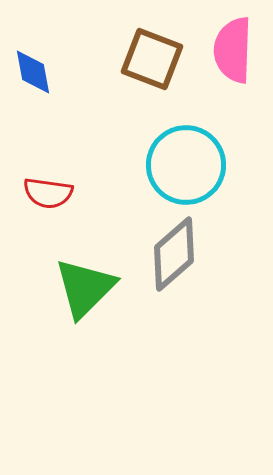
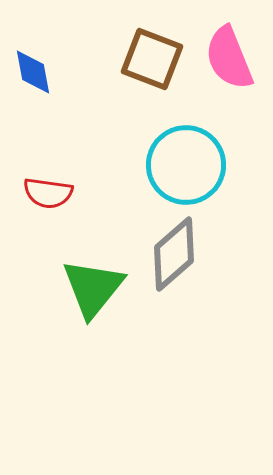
pink semicircle: moved 4 px left, 8 px down; rotated 24 degrees counterclockwise
green triangle: moved 8 px right; rotated 6 degrees counterclockwise
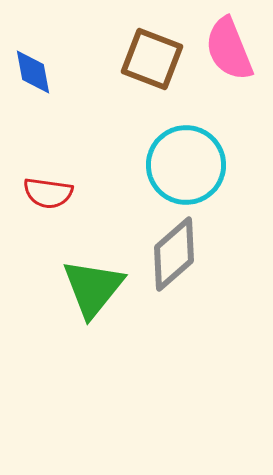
pink semicircle: moved 9 px up
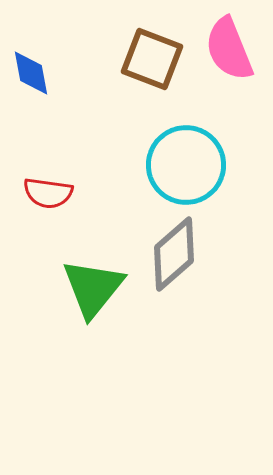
blue diamond: moved 2 px left, 1 px down
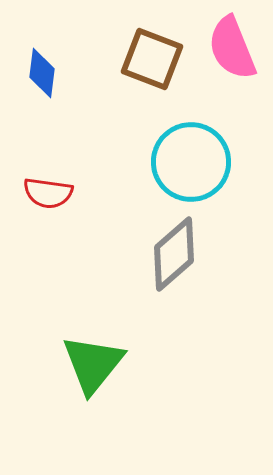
pink semicircle: moved 3 px right, 1 px up
blue diamond: moved 11 px right; rotated 18 degrees clockwise
cyan circle: moved 5 px right, 3 px up
green triangle: moved 76 px down
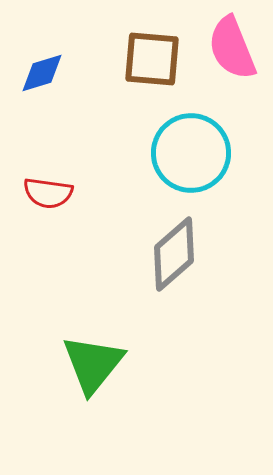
brown square: rotated 16 degrees counterclockwise
blue diamond: rotated 66 degrees clockwise
cyan circle: moved 9 px up
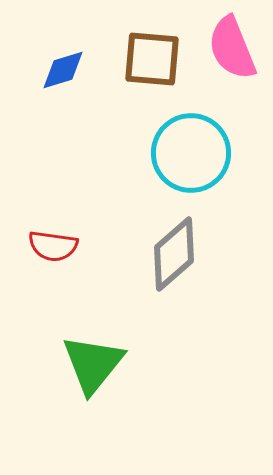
blue diamond: moved 21 px right, 3 px up
red semicircle: moved 5 px right, 53 px down
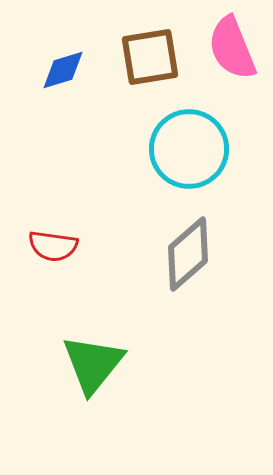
brown square: moved 2 px left, 2 px up; rotated 14 degrees counterclockwise
cyan circle: moved 2 px left, 4 px up
gray diamond: moved 14 px right
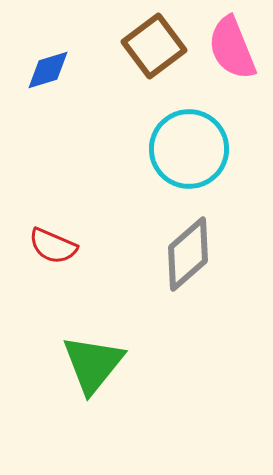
brown square: moved 4 px right, 11 px up; rotated 28 degrees counterclockwise
blue diamond: moved 15 px left
red semicircle: rotated 15 degrees clockwise
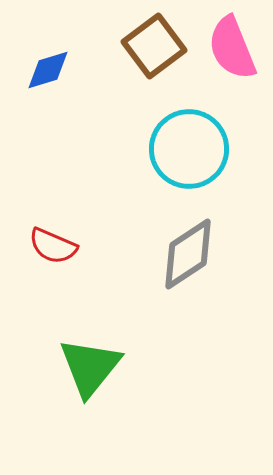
gray diamond: rotated 8 degrees clockwise
green triangle: moved 3 px left, 3 px down
